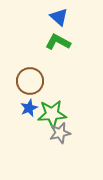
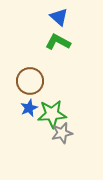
gray star: moved 2 px right
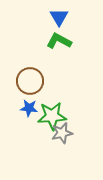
blue triangle: rotated 18 degrees clockwise
green L-shape: moved 1 px right, 1 px up
blue star: rotated 30 degrees clockwise
green star: moved 2 px down
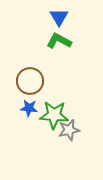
green star: moved 2 px right, 1 px up; rotated 8 degrees clockwise
gray star: moved 7 px right, 3 px up
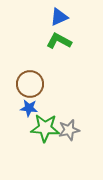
blue triangle: rotated 36 degrees clockwise
brown circle: moved 3 px down
green star: moved 9 px left, 13 px down
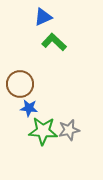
blue triangle: moved 16 px left
green L-shape: moved 5 px left, 1 px down; rotated 15 degrees clockwise
brown circle: moved 10 px left
green star: moved 2 px left, 3 px down
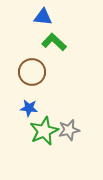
blue triangle: rotated 30 degrees clockwise
brown circle: moved 12 px right, 12 px up
green star: moved 1 px right; rotated 28 degrees counterclockwise
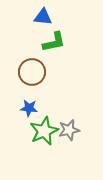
green L-shape: rotated 125 degrees clockwise
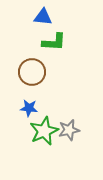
green L-shape: rotated 15 degrees clockwise
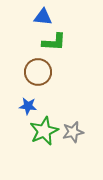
brown circle: moved 6 px right
blue star: moved 1 px left, 2 px up
gray star: moved 4 px right, 2 px down
